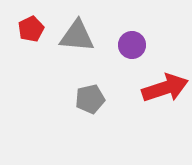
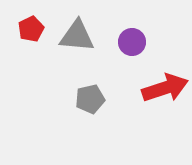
purple circle: moved 3 px up
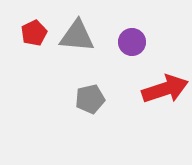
red pentagon: moved 3 px right, 4 px down
red arrow: moved 1 px down
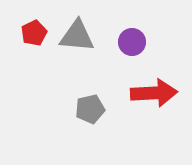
red arrow: moved 11 px left, 4 px down; rotated 15 degrees clockwise
gray pentagon: moved 10 px down
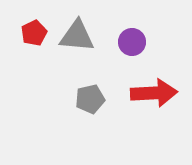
gray pentagon: moved 10 px up
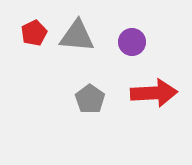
gray pentagon: rotated 24 degrees counterclockwise
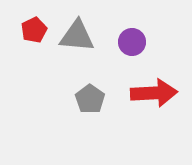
red pentagon: moved 3 px up
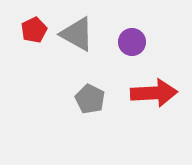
gray triangle: moved 2 px up; rotated 24 degrees clockwise
gray pentagon: rotated 8 degrees counterclockwise
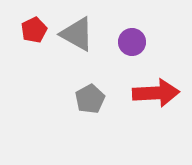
red arrow: moved 2 px right
gray pentagon: rotated 16 degrees clockwise
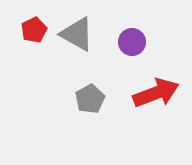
red arrow: rotated 18 degrees counterclockwise
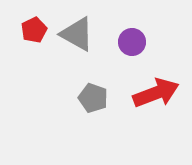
gray pentagon: moved 3 px right, 1 px up; rotated 24 degrees counterclockwise
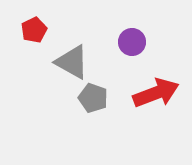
gray triangle: moved 5 px left, 28 px down
